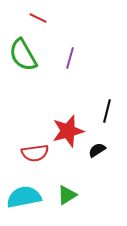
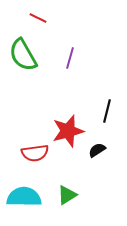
cyan semicircle: rotated 12 degrees clockwise
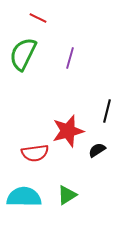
green semicircle: moved 1 px up; rotated 56 degrees clockwise
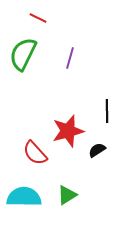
black line: rotated 15 degrees counterclockwise
red semicircle: rotated 56 degrees clockwise
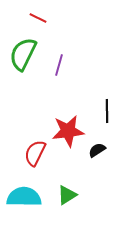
purple line: moved 11 px left, 7 px down
red star: rotated 8 degrees clockwise
red semicircle: rotated 68 degrees clockwise
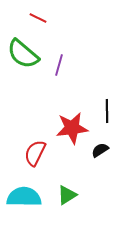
green semicircle: rotated 76 degrees counterclockwise
red star: moved 4 px right, 3 px up
black semicircle: moved 3 px right
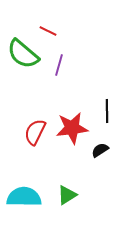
red line: moved 10 px right, 13 px down
red semicircle: moved 21 px up
